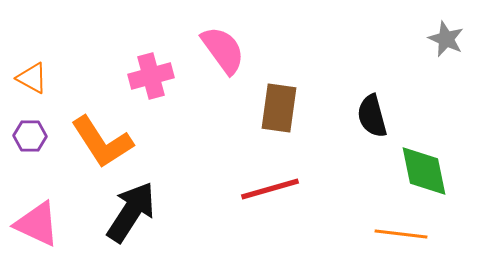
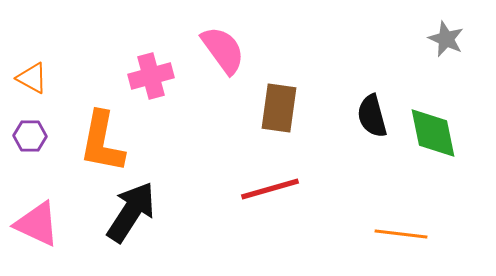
orange L-shape: rotated 44 degrees clockwise
green diamond: moved 9 px right, 38 px up
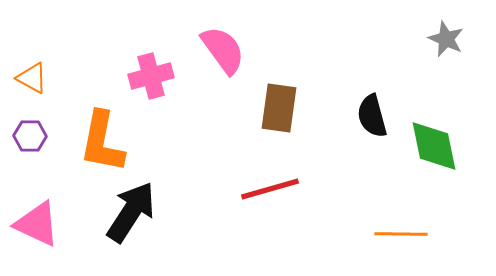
green diamond: moved 1 px right, 13 px down
orange line: rotated 6 degrees counterclockwise
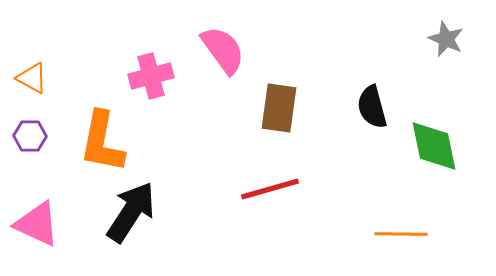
black semicircle: moved 9 px up
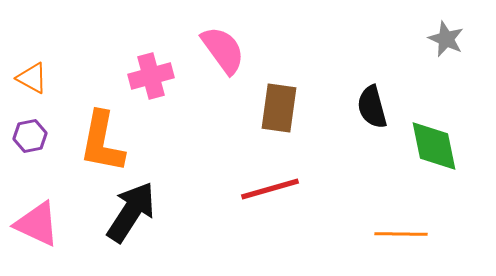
purple hexagon: rotated 12 degrees counterclockwise
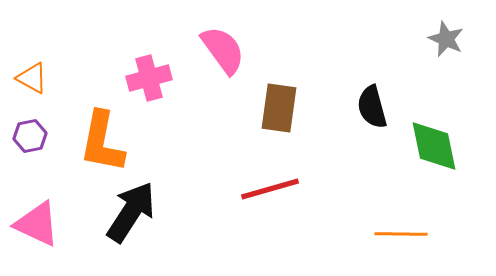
pink cross: moved 2 px left, 2 px down
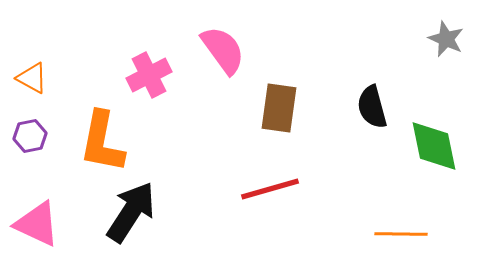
pink cross: moved 3 px up; rotated 12 degrees counterclockwise
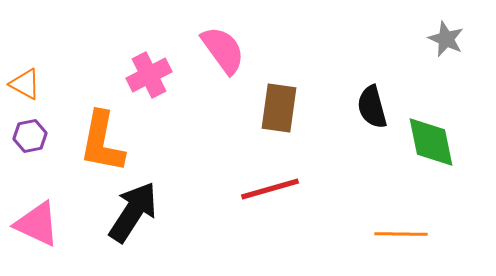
orange triangle: moved 7 px left, 6 px down
green diamond: moved 3 px left, 4 px up
black arrow: moved 2 px right
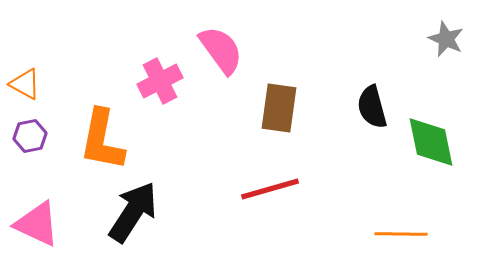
pink semicircle: moved 2 px left
pink cross: moved 11 px right, 6 px down
orange L-shape: moved 2 px up
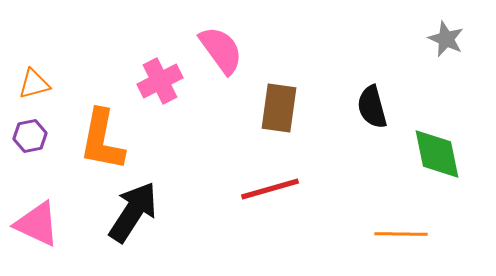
orange triangle: moved 9 px right; rotated 44 degrees counterclockwise
green diamond: moved 6 px right, 12 px down
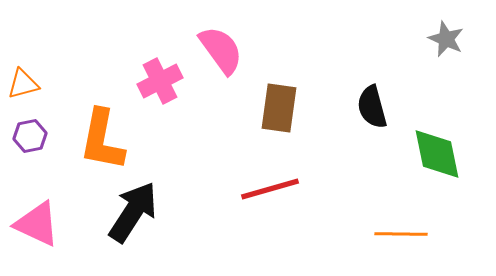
orange triangle: moved 11 px left
